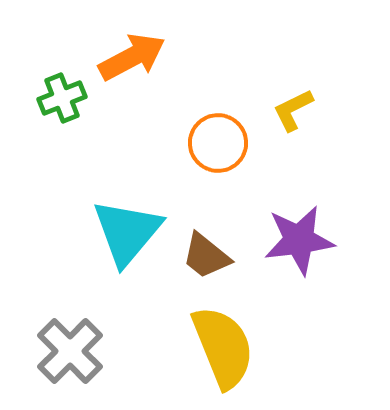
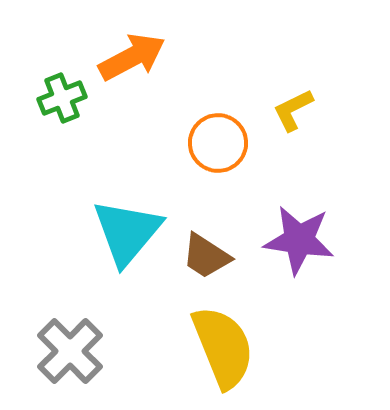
purple star: rotated 16 degrees clockwise
brown trapezoid: rotated 6 degrees counterclockwise
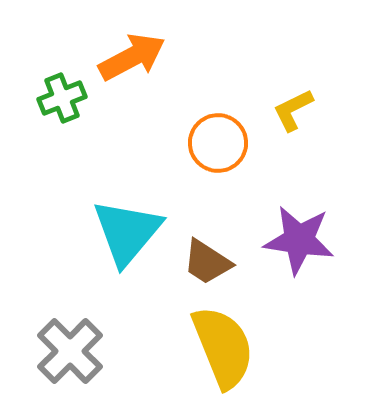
brown trapezoid: moved 1 px right, 6 px down
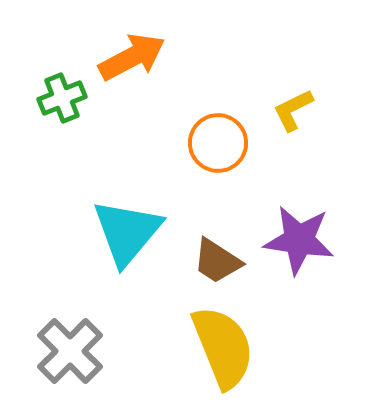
brown trapezoid: moved 10 px right, 1 px up
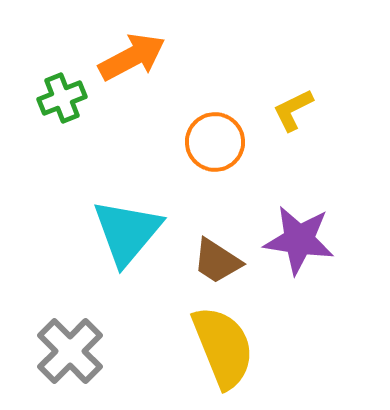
orange circle: moved 3 px left, 1 px up
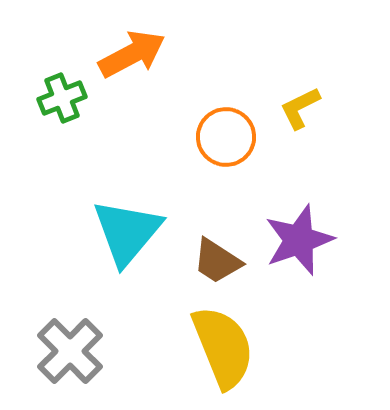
orange arrow: moved 3 px up
yellow L-shape: moved 7 px right, 2 px up
orange circle: moved 11 px right, 5 px up
purple star: rotated 28 degrees counterclockwise
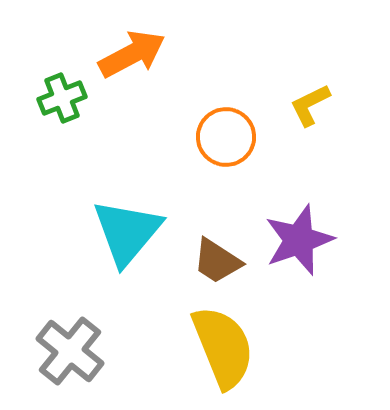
yellow L-shape: moved 10 px right, 3 px up
gray cross: rotated 6 degrees counterclockwise
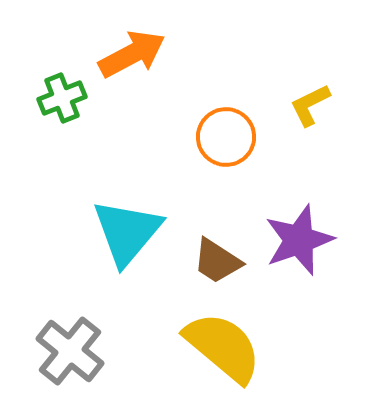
yellow semicircle: rotated 28 degrees counterclockwise
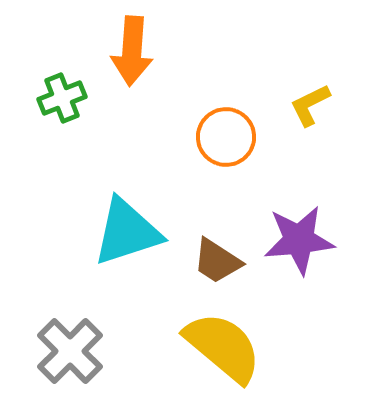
orange arrow: moved 3 px up; rotated 122 degrees clockwise
cyan triangle: rotated 32 degrees clockwise
purple star: rotated 14 degrees clockwise
gray cross: rotated 6 degrees clockwise
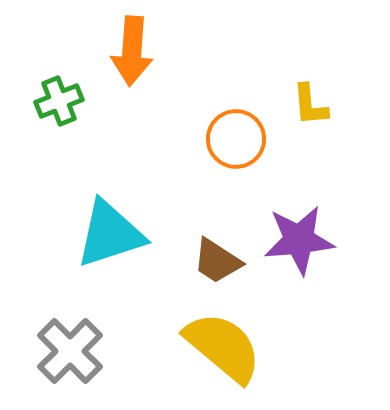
green cross: moved 3 px left, 3 px down
yellow L-shape: rotated 69 degrees counterclockwise
orange circle: moved 10 px right, 2 px down
cyan triangle: moved 17 px left, 2 px down
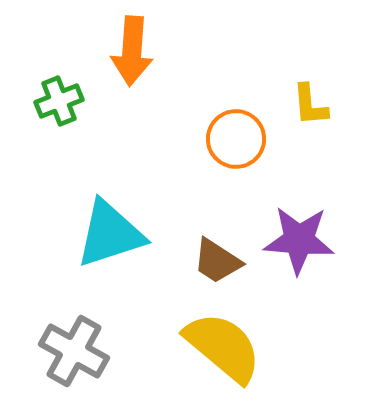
purple star: rotated 10 degrees clockwise
gray cross: moved 4 px right; rotated 16 degrees counterclockwise
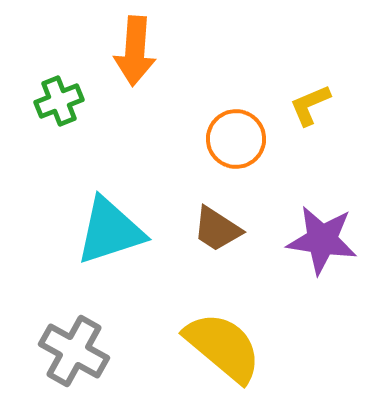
orange arrow: moved 3 px right
yellow L-shape: rotated 72 degrees clockwise
cyan triangle: moved 3 px up
purple star: moved 23 px right; rotated 4 degrees clockwise
brown trapezoid: moved 32 px up
